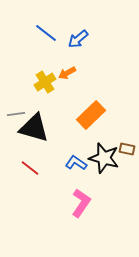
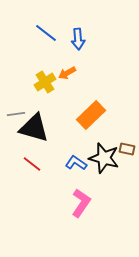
blue arrow: rotated 55 degrees counterclockwise
red line: moved 2 px right, 4 px up
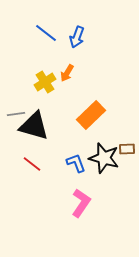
blue arrow: moved 1 px left, 2 px up; rotated 25 degrees clockwise
orange arrow: rotated 30 degrees counterclockwise
black triangle: moved 2 px up
brown rectangle: rotated 14 degrees counterclockwise
blue L-shape: rotated 35 degrees clockwise
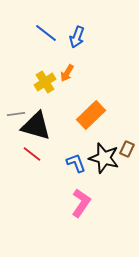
black triangle: moved 2 px right
brown rectangle: rotated 63 degrees counterclockwise
red line: moved 10 px up
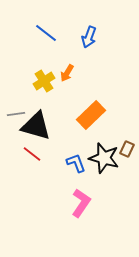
blue arrow: moved 12 px right
yellow cross: moved 1 px left, 1 px up
